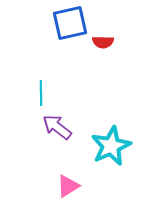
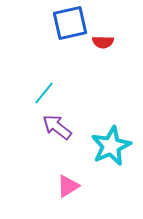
cyan line: moved 3 px right; rotated 40 degrees clockwise
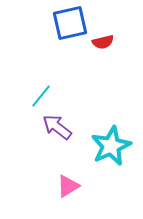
red semicircle: rotated 15 degrees counterclockwise
cyan line: moved 3 px left, 3 px down
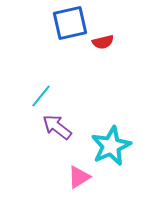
pink triangle: moved 11 px right, 9 px up
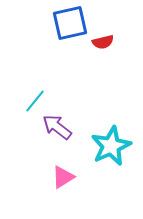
cyan line: moved 6 px left, 5 px down
pink triangle: moved 16 px left
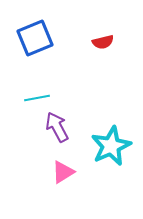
blue square: moved 35 px left, 15 px down; rotated 9 degrees counterclockwise
cyan line: moved 2 px right, 3 px up; rotated 40 degrees clockwise
purple arrow: rotated 24 degrees clockwise
pink triangle: moved 5 px up
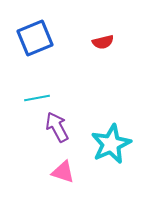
cyan star: moved 2 px up
pink triangle: rotated 50 degrees clockwise
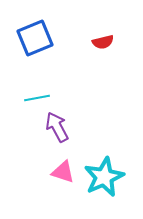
cyan star: moved 7 px left, 33 px down
